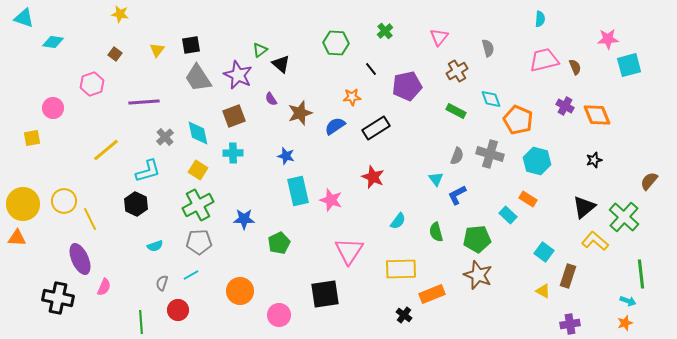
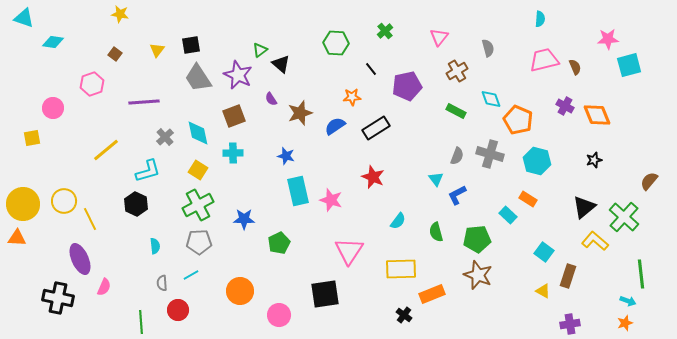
cyan semicircle at (155, 246): rotated 77 degrees counterclockwise
gray semicircle at (162, 283): rotated 21 degrees counterclockwise
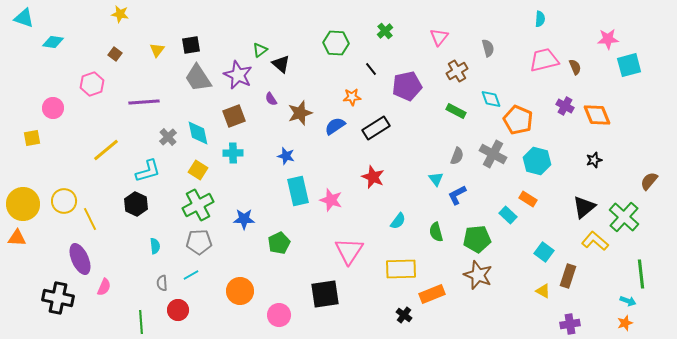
gray cross at (165, 137): moved 3 px right
gray cross at (490, 154): moved 3 px right; rotated 12 degrees clockwise
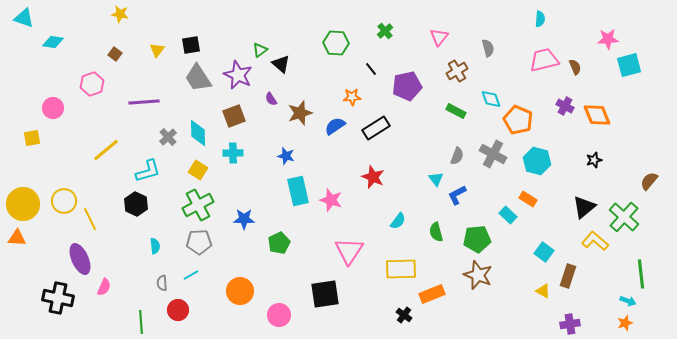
cyan diamond at (198, 133): rotated 12 degrees clockwise
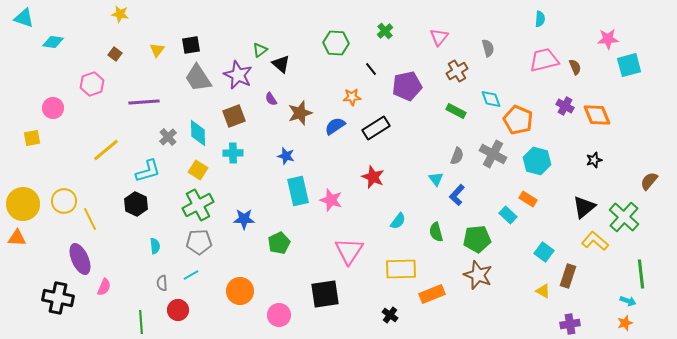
blue L-shape at (457, 195): rotated 20 degrees counterclockwise
black cross at (404, 315): moved 14 px left
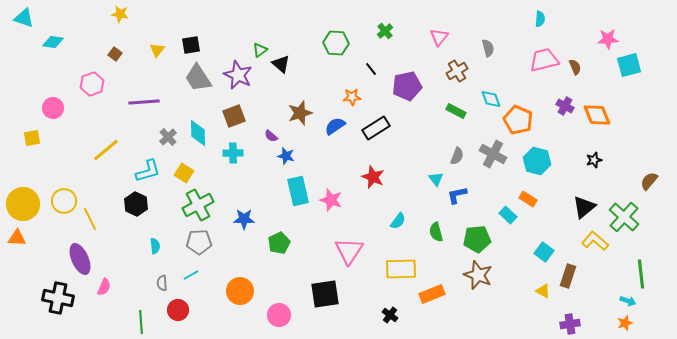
purple semicircle at (271, 99): moved 37 px down; rotated 16 degrees counterclockwise
yellow square at (198, 170): moved 14 px left, 3 px down
blue L-shape at (457, 195): rotated 35 degrees clockwise
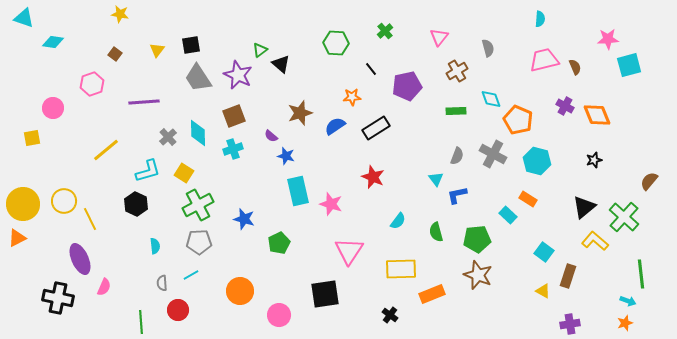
green rectangle at (456, 111): rotated 30 degrees counterclockwise
cyan cross at (233, 153): moved 4 px up; rotated 18 degrees counterclockwise
pink star at (331, 200): moved 4 px down
blue star at (244, 219): rotated 15 degrees clockwise
orange triangle at (17, 238): rotated 30 degrees counterclockwise
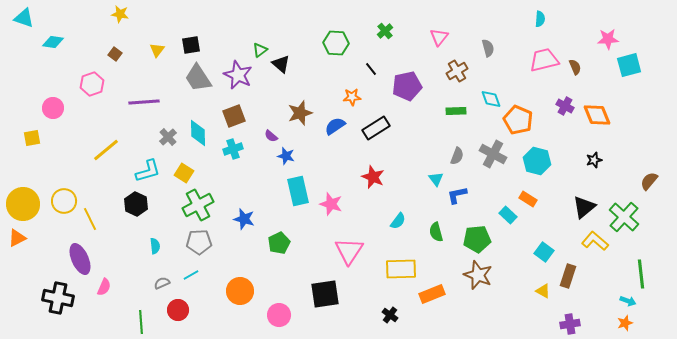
gray semicircle at (162, 283): rotated 70 degrees clockwise
